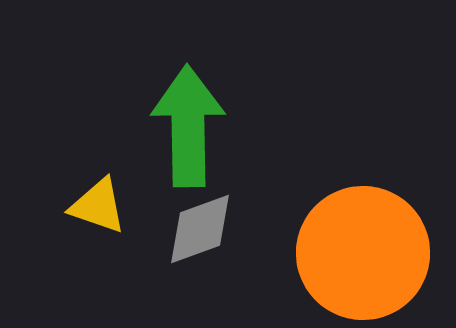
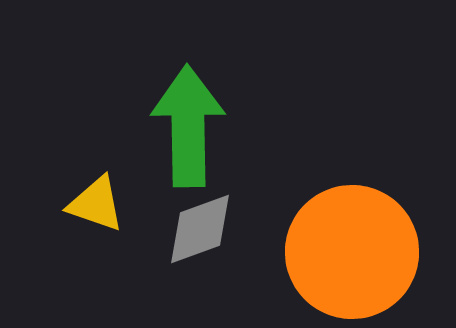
yellow triangle: moved 2 px left, 2 px up
orange circle: moved 11 px left, 1 px up
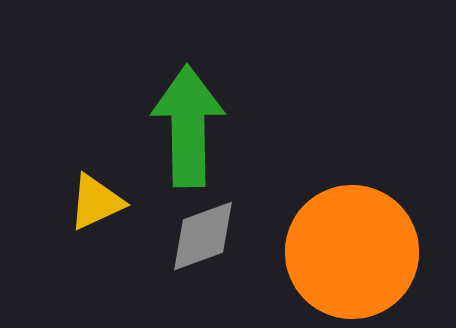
yellow triangle: moved 2 px up; rotated 44 degrees counterclockwise
gray diamond: moved 3 px right, 7 px down
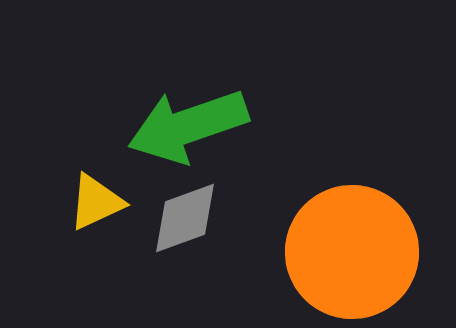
green arrow: rotated 108 degrees counterclockwise
gray diamond: moved 18 px left, 18 px up
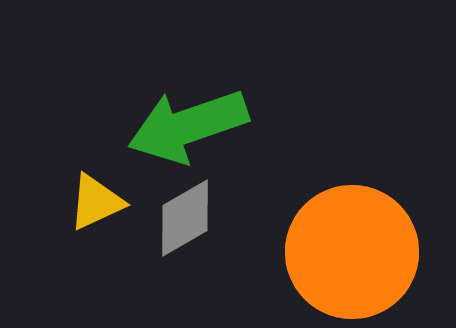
gray diamond: rotated 10 degrees counterclockwise
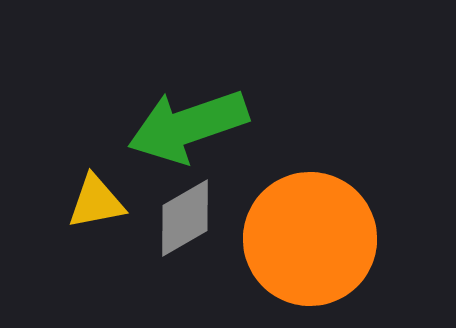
yellow triangle: rotated 14 degrees clockwise
orange circle: moved 42 px left, 13 px up
